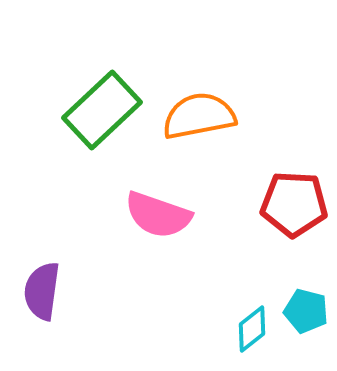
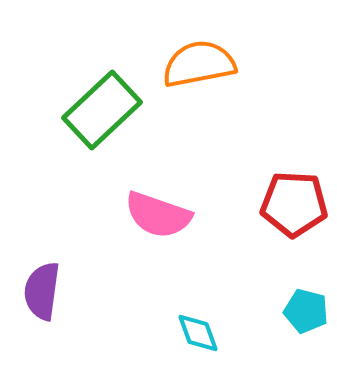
orange semicircle: moved 52 px up
cyan diamond: moved 54 px left, 4 px down; rotated 72 degrees counterclockwise
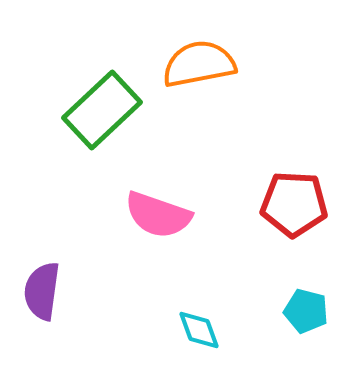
cyan diamond: moved 1 px right, 3 px up
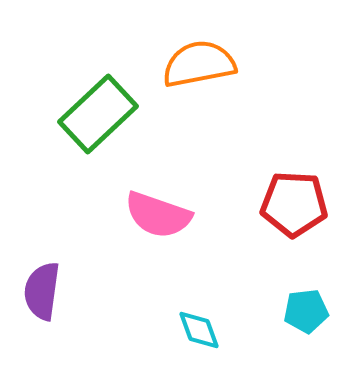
green rectangle: moved 4 px left, 4 px down
cyan pentagon: rotated 21 degrees counterclockwise
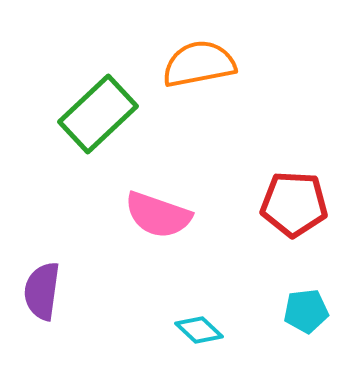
cyan diamond: rotated 27 degrees counterclockwise
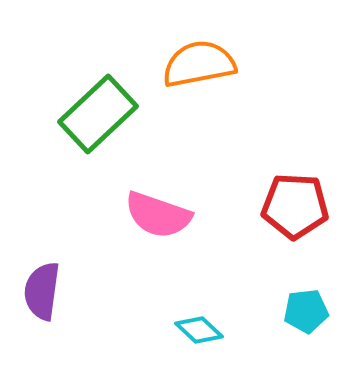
red pentagon: moved 1 px right, 2 px down
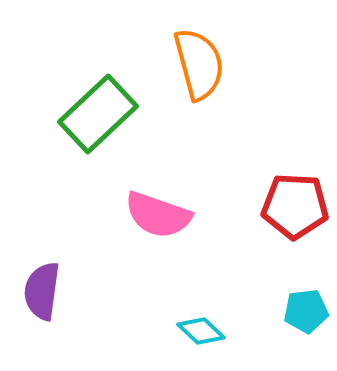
orange semicircle: rotated 86 degrees clockwise
cyan diamond: moved 2 px right, 1 px down
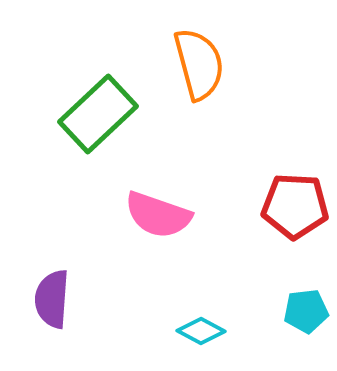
purple semicircle: moved 10 px right, 8 px down; rotated 4 degrees counterclockwise
cyan diamond: rotated 15 degrees counterclockwise
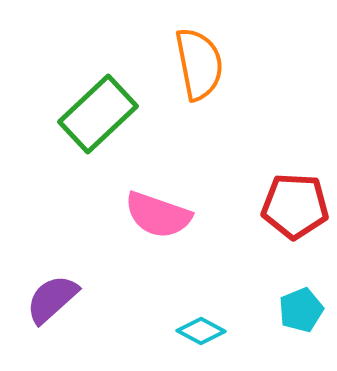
orange semicircle: rotated 4 degrees clockwise
purple semicircle: rotated 44 degrees clockwise
cyan pentagon: moved 5 px left, 1 px up; rotated 15 degrees counterclockwise
